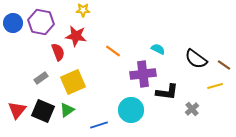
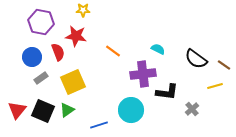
blue circle: moved 19 px right, 34 px down
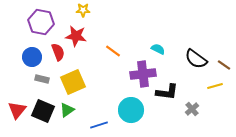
gray rectangle: moved 1 px right, 1 px down; rotated 48 degrees clockwise
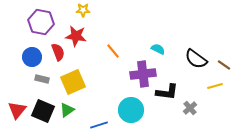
orange line: rotated 14 degrees clockwise
gray cross: moved 2 px left, 1 px up
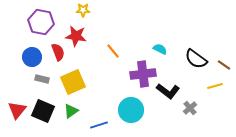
cyan semicircle: moved 2 px right
black L-shape: moved 1 px right, 1 px up; rotated 30 degrees clockwise
green triangle: moved 4 px right, 1 px down
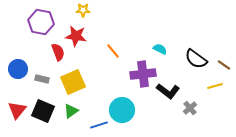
blue circle: moved 14 px left, 12 px down
cyan circle: moved 9 px left
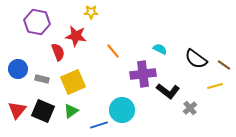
yellow star: moved 8 px right, 2 px down
purple hexagon: moved 4 px left
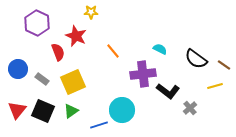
purple hexagon: moved 1 px down; rotated 15 degrees clockwise
red star: rotated 15 degrees clockwise
gray rectangle: rotated 24 degrees clockwise
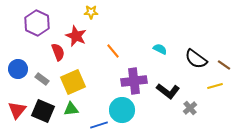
purple cross: moved 9 px left, 7 px down
green triangle: moved 2 px up; rotated 28 degrees clockwise
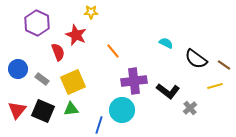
red star: moved 1 px up
cyan semicircle: moved 6 px right, 6 px up
blue line: rotated 54 degrees counterclockwise
